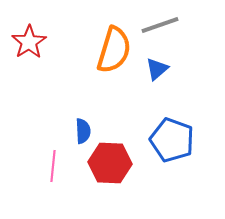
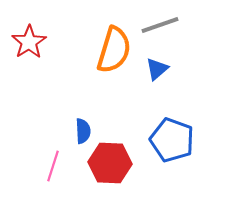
pink line: rotated 12 degrees clockwise
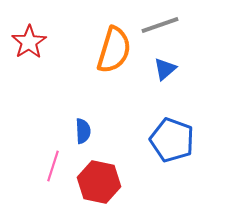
blue triangle: moved 8 px right
red hexagon: moved 11 px left, 19 px down; rotated 9 degrees clockwise
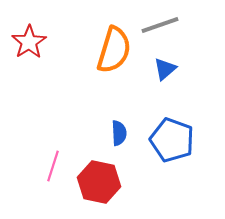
blue semicircle: moved 36 px right, 2 px down
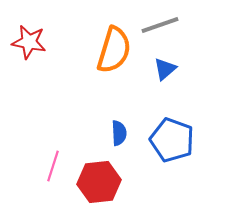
red star: rotated 28 degrees counterclockwise
red hexagon: rotated 18 degrees counterclockwise
